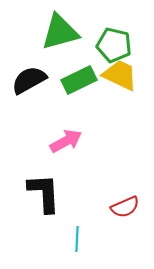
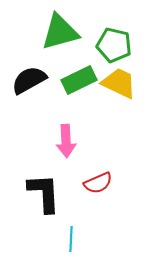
yellow trapezoid: moved 1 px left, 8 px down
pink arrow: rotated 116 degrees clockwise
red semicircle: moved 27 px left, 24 px up
cyan line: moved 6 px left
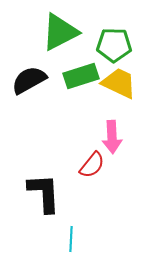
green triangle: rotated 12 degrees counterclockwise
green pentagon: rotated 12 degrees counterclockwise
green rectangle: moved 2 px right, 4 px up; rotated 8 degrees clockwise
pink arrow: moved 46 px right, 4 px up
red semicircle: moved 6 px left, 18 px up; rotated 28 degrees counterclockwise
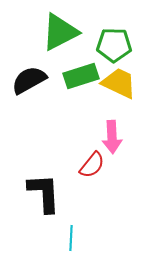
cyan line: moved 1 px up
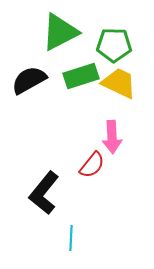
black L-shape: rotated 138 degrees counterclockwise
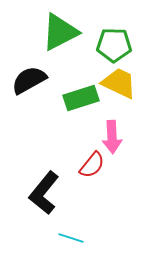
green rectangle: moved 22 px down
cyan line: rotated 75 degrees counterclockwise
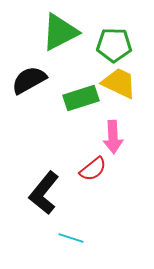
pink arrow: moved 1 px right
red semicircle: moved 1 px right, 4 px down; rotated 12 degrees clockwise
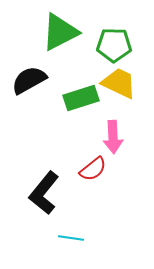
cyan line: rotated 10 degrees counterclockwise
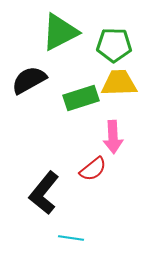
yellow trapezoid: rotated 27 degrees counterclockwise
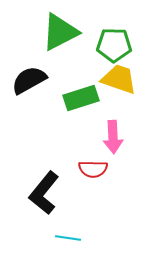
yellow trapezoid: moved 4 px up; rotated 21 degrees clockwise
red semicircle: rotated 40 degrees clockwise
cyan line: moved 3 px left
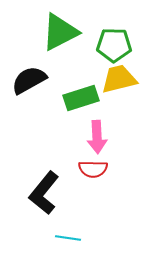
yellow trapezoid: rotated 33 degrees counterclockwise
pink arrow: moved 16 px left
